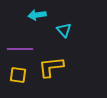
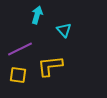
cyan arrow: rotated 114 degrees clockwise
purple line: rotated 25 degrees counterclockwise
yellow L-shape: moved 1 px left, 1 px up
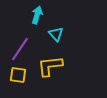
cyan triangle: moved 8 px left, 4 px down
purple line: rotated 30 degrees counterclockwise
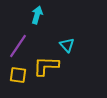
cyan triangle: moved 11 px right, 11 px down
purple line: moved 2 px left, 3 px up
yellow L-shape: moved 4 px left; rotated 8 degrees clockwise
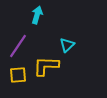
cyan triangle: rotated 28 degrees clockwise
yellow square: rotated 12 degrees counterclockwise
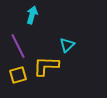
cyan arrow: moved 5 px left
purple line: rotated 60 degrees counterclockwise
yellow square: rotated 12 degrees counterclockwise
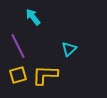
cyan arrow: moved 1 px right, 2 px down; rotated 54 degrees counterclockwise
cyan triangle: moved 2 px right, 4 px down
yellow L-shape: moved 1 px left, 9 px down
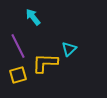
yellow L-shape: moved 12 px up
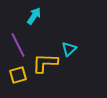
cyan arrow: moved 1 px right, 1 px up; rotated 72 degrees clockwise
purple line: moved 1 px up
